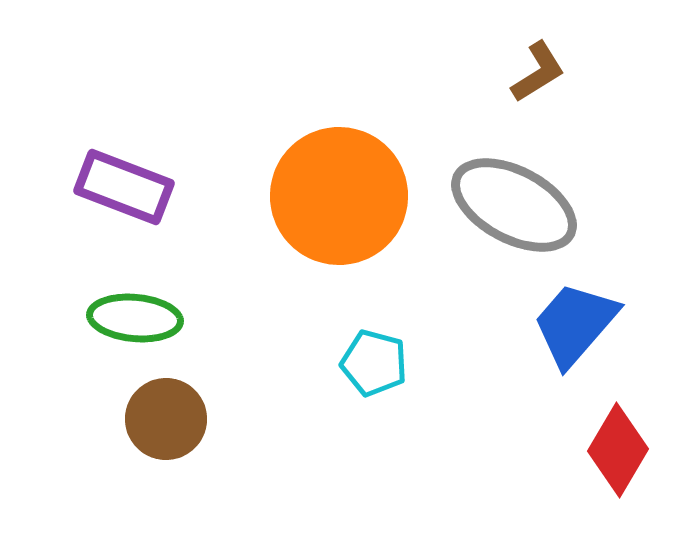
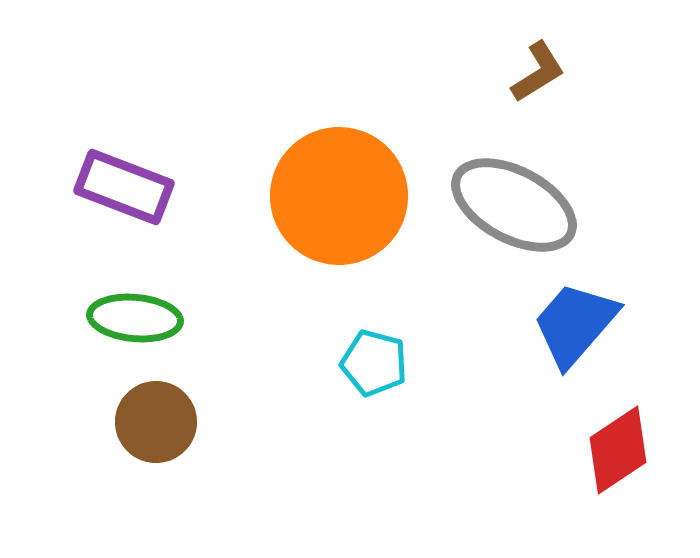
brown circle: moved 10 px left, 3 px down
red diamond: rotated 26 degrees clockwise
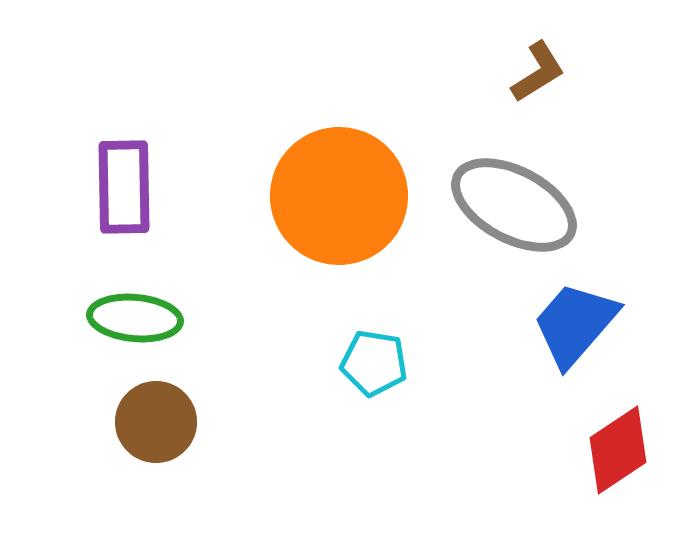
purple rectangle: rotated 68 degrees clockwise
cyan pentagon: rotated 6 degrees counterclockwise
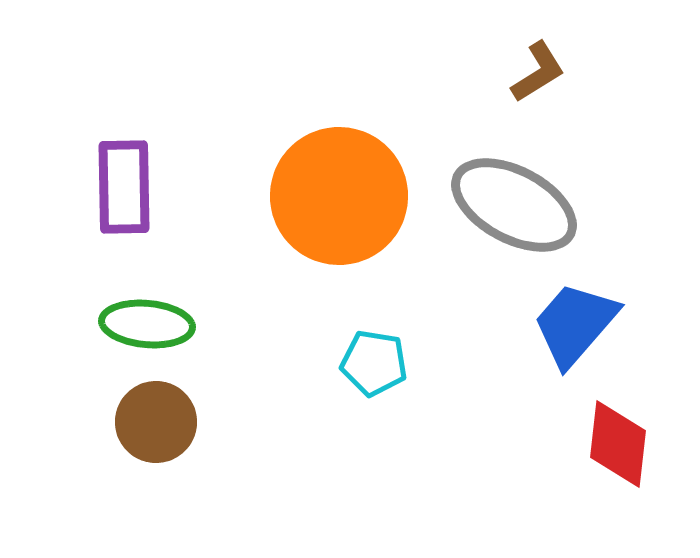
green ellipse: moved 12 px right, 6 px down
red diamond: moved 6 px up; rotated 50 degrees counterclockwise
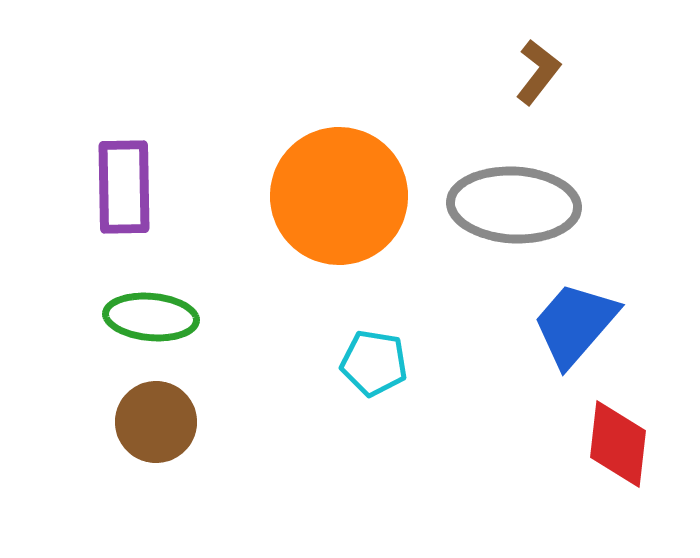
brown L-shape: rotated 20 degrees counterclockwise
gray ellipse: rotated 25 degrees counterclockwise
green ellipse: moved 4 px right, 7 px up
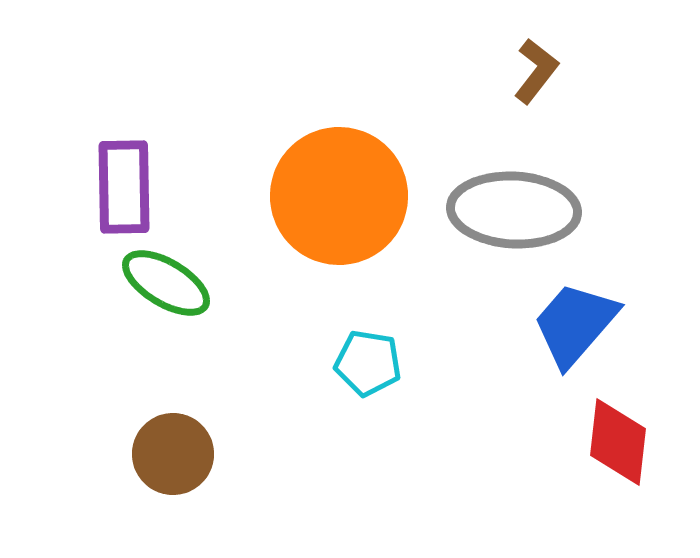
brown L-shape: moved 2 px left, 1 px up
gray ellipse: moved 5 px down
green ellipse: moved 15 px right, 34 px up; rotated 26 degrees clockwise
cyan pentagon: moved 6 px left
brown circle: moved 17 px right, 32 px down
red diamond: moved 2 px up
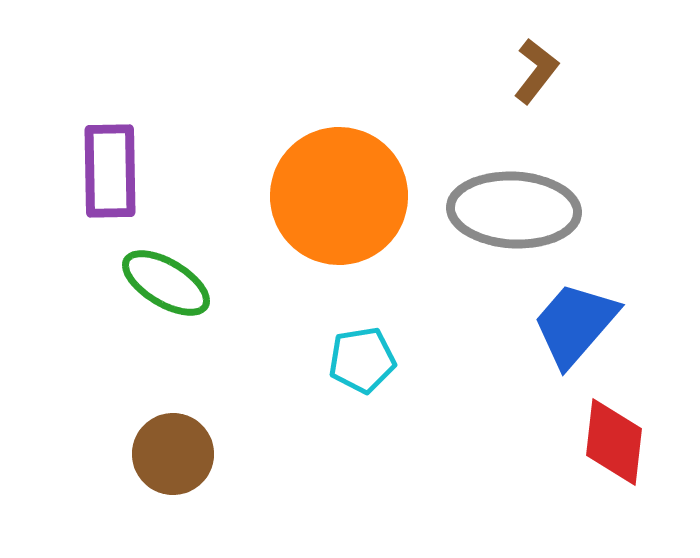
purple rectangle: moved 14 px left, 16 px up
cyan pentagon: moved 6 px left, 3 px up; rotated 18 degrees counterclockwise
red diamond: moved 4 px left
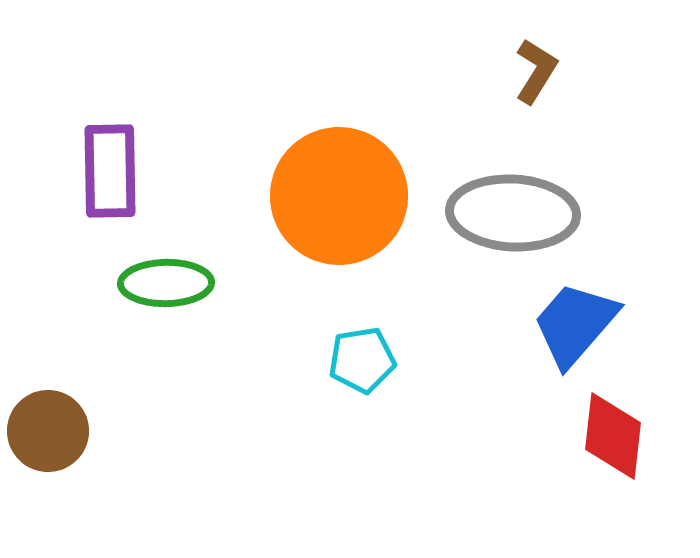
brown L-shape: rotated 6 degrees counterclockwise
gray ellipse: moved 1 px left, 3 px down
green ellipse: rotated 32 degrees counterclockwise
red diamond: moved 1 px left, 6 px up
brown circle: moved 125 px left, 23 px up
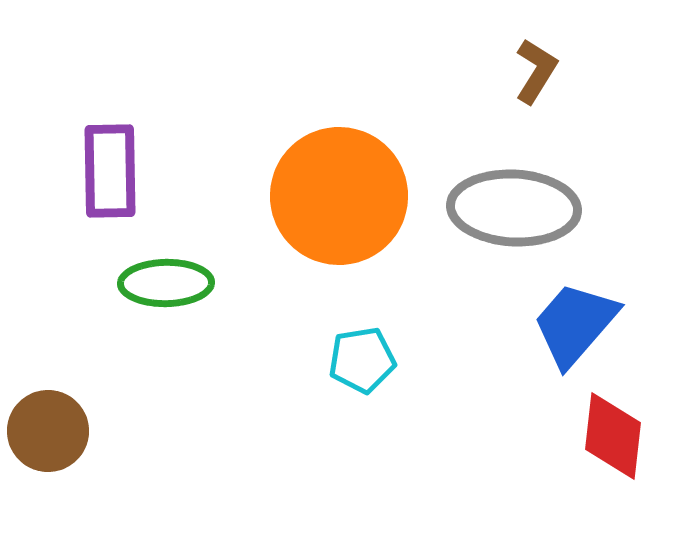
gray ellipse: moved 1 px right, 5 px up
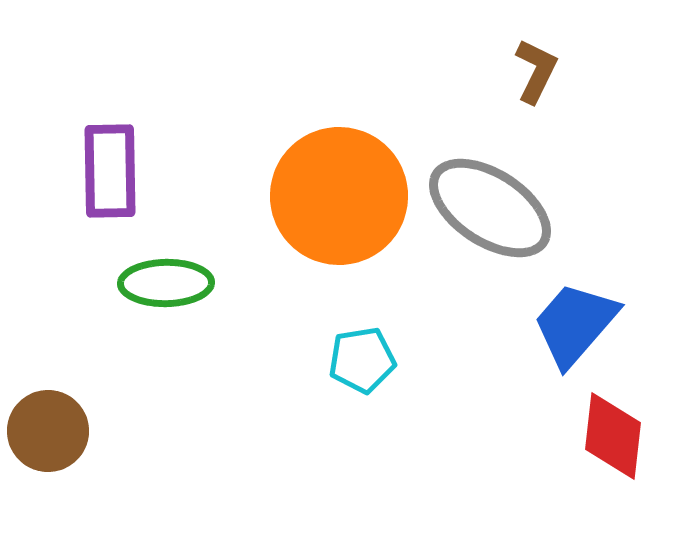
brown L-shape: rotated 6 degrees counterclockwise
gray ellipse: moved 24 px left; rotated 30 degrees clockwise
